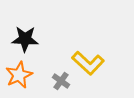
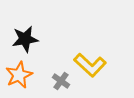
black star: rotated 12 degrees counterclockwise
yellow L-shape: moved 2 px right, 2 px down
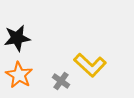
black star: moved 8 px left, 1 px up
orange star: rotated 16 degrees counterclockwise
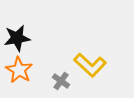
orange star: moved 5 px up
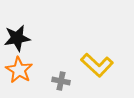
yellow L-shape: moved 7 px right
gray cross: rotated 24 degrees counterclockwise
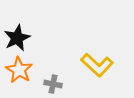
black star: rotated 16 degrees counterclockwise
gray cross: moved 8 px left, 3 px down
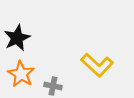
orange star: moved 2 px right, 4 px down
gray cross: moved 2 px down
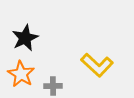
black star: moved 8 px right
gray cross: rotated 12 degrees counterclockwise
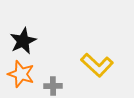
black star: moved 2 px left, 3 px down
orange star: rotated 12 degrees counterclockwise
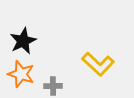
yellow L-shape: moved 1 px right, 1 px up
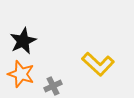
gray cross: rotated 24 degrees counterclockwise
